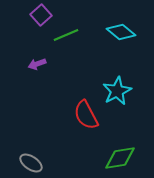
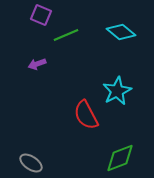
purple square: rotated 25 degrees counterclockwise
green diamond: rotated 12 degrees counterclockwise
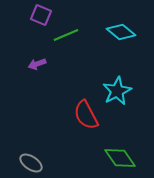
green diamond: rotated 76 degrees clockwise
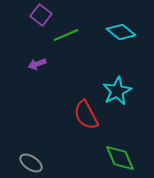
purple square: rotated 15 degrees clockwise
green diamond: rotated 12 degrees clockwise
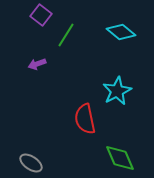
green line: rotated 35 degrees counterclockwise
red semicircle: moved 1 px left, 4 px down; rotated 16 degrees clockwise
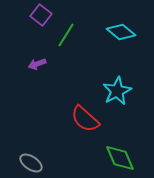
red semicircle: rotated 36 degrees counterclockwise
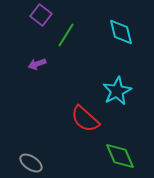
cyan diamond: rotated 36 degrees clockwise
green diamond: moved 2 px up
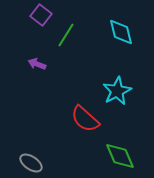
purple arrow: rotated 42 degrees clockwise
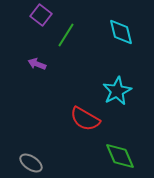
red semicircle: rotated 12 degrees counterclockwise
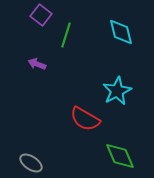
green line: rotated 15 degrees counterclockwise
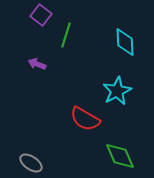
cyan diamond: moved 4 px right, 10 px down; rotated 12 degrees clockwise
